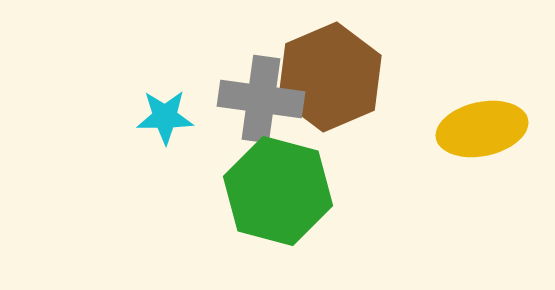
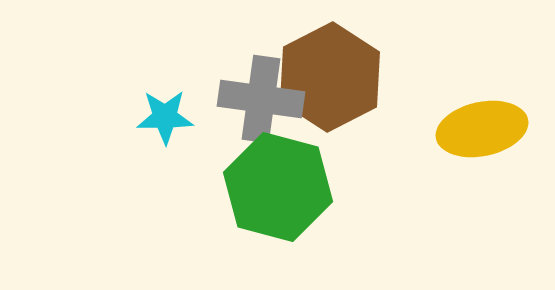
brown hexagon: rotated 4 degrees counterclockwise
green hexagon: moved 4 px up
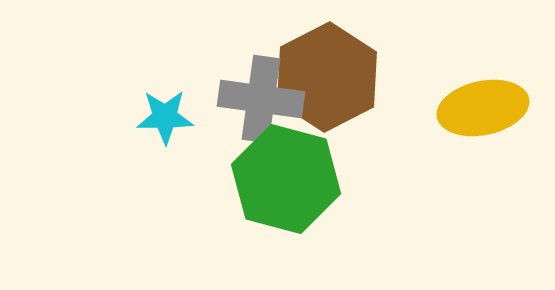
brown hexagon: moved 3 px left
yellow ellipse: moved 1 px right, 21 px up
green hexagon: moved 8 px right, 8 px up
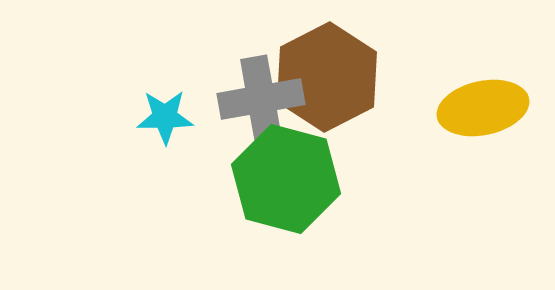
gray cross: rotated 18 degrees counterclockwise
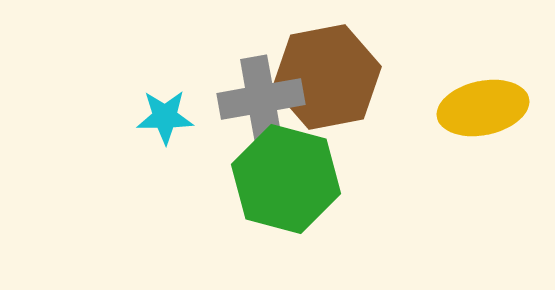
brown hexagon: rotated 16 degrees clockwise
